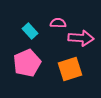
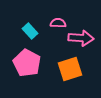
pink pentagon: rotated 20 degrees counterclockwise
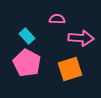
pink semicircle: moved 1 px left, 4 px up
cyan rectangle: moved 3 px left, 5 px down
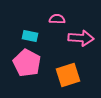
cyan rectangle: moved 3 px right; rotated 35 degrees counterclockwise
orange square: moved 2 px left, 6 px down
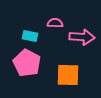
pink semicircle: moved 2 px left, 4 px down
pink arrow: moved 1 px right, 1 px up
orange square: rotated 20 degrees clockwise
